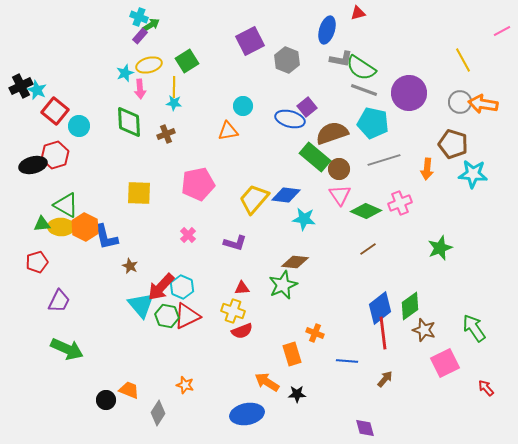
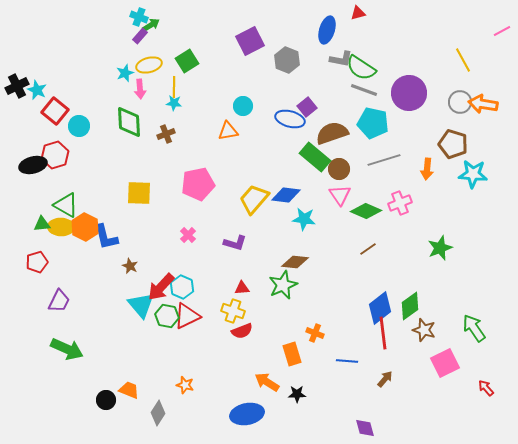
black cross at (21, 86): moved 4 px left
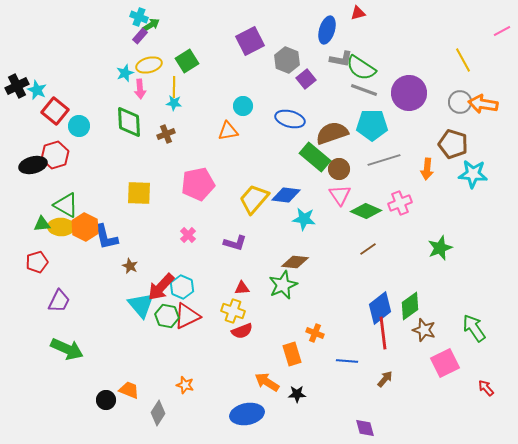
purple square at (307, 107): moved 1 px left, 28 px up
cyan pentagon at (373, 123): moved 1 px left, 2 px down; rotated 12 degrees counterclockwise
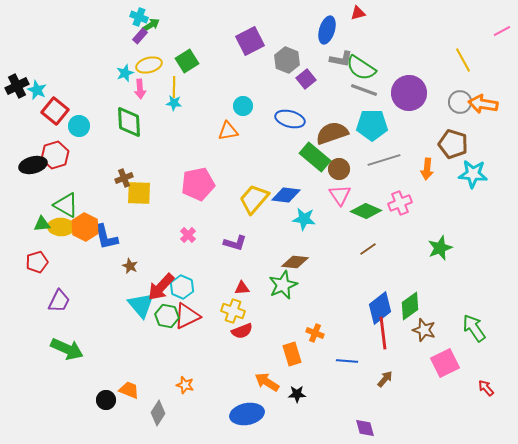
brown cross at (166, 134): moved 42 px left, 44 px down
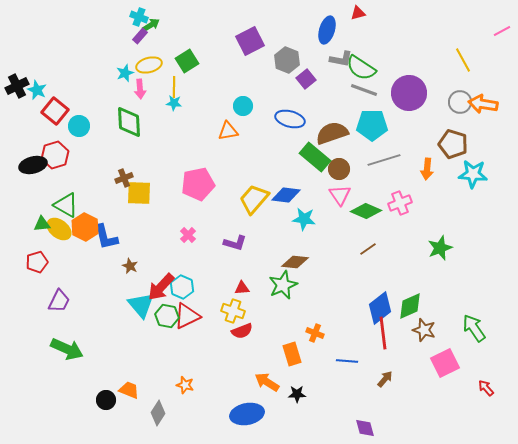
yellow ellipse at (61, 227): moved 2 px left, 2 px down; rotated 35 degrees clockwise
green diamond at (410, 306): rotated 12 degrees clockwise
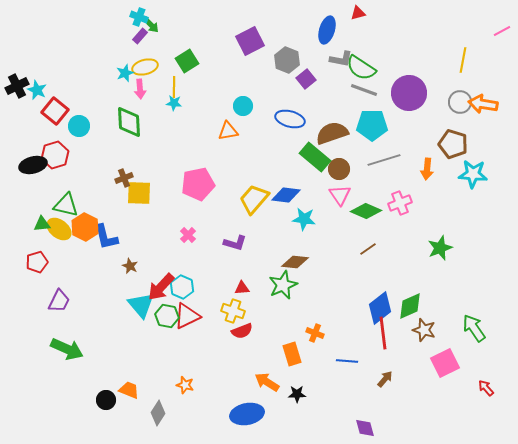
green arrow at (151, 25): rotated 78 degrees clockwise
yellow line at (463, 60): rotated 40 degrees clockwise
yellow ellipse at (149, 65): moved 4 px left, 2 px down
green triangle at (66, 205): rotated 16 degrees counterclockwise
